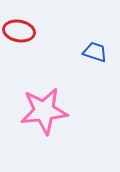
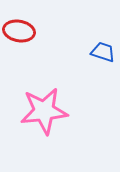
blue trapezoid: moved 8 px right
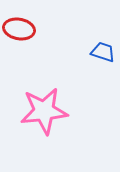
red ellipse: moved 2 px up
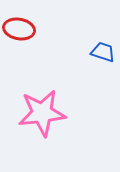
pink star: moved 2 px left, 2 px down
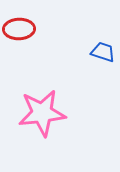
red ellipse: rotated 12 degrees counterclockwise
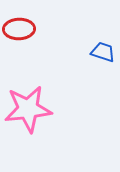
pink star: moved 14 px left, 4 px up
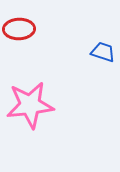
pink star: moved 2 px right, 4 px up
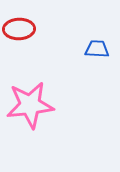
blue trapezoid: moved 6 px left, 3 px up; rotated 15 degrees counterclockwise
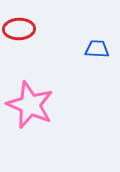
pink star: rotated 30 degrees clockwise
